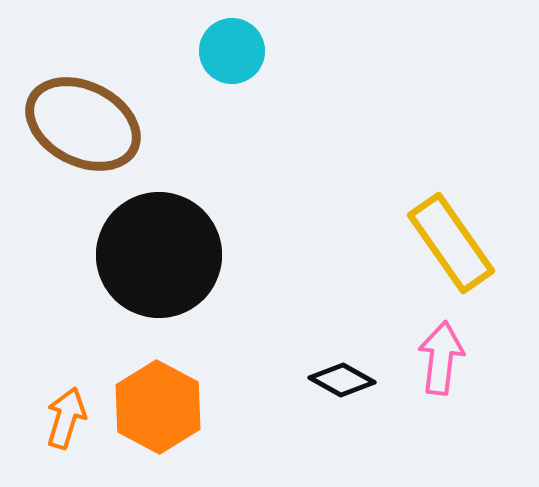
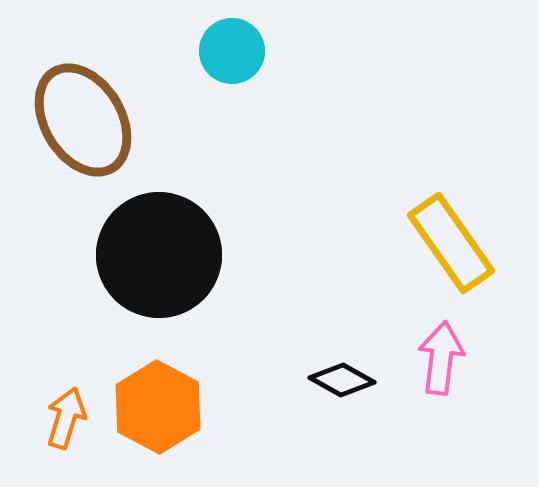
brown ellipse: moved 4 px up; rotated 32 degrees clockwise
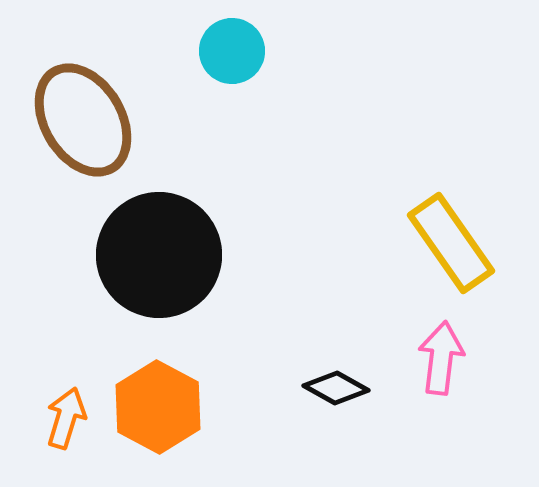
black diamond: moved 6 px left, 8 px down
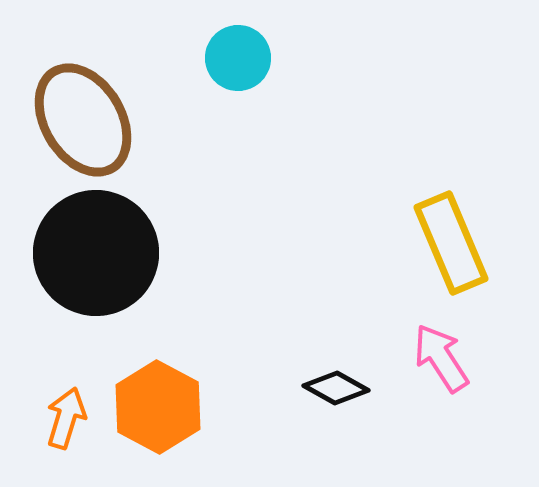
cyan circle: moved 6 px right, 7 px down
yellow rectangle: rotated 12 degrees clockwise
black circle: moved 63 px left, 2 px up
pink arrow: rotated 40 degrees counterclockwise
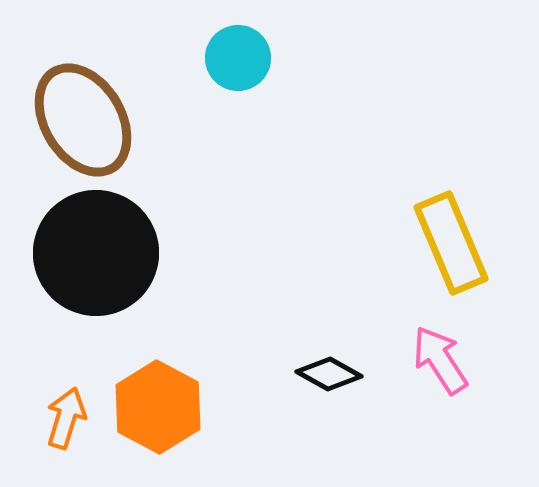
pink arrow: moved 1 px left, 2 px down
black diamond: moved 7 px left, 14 px up
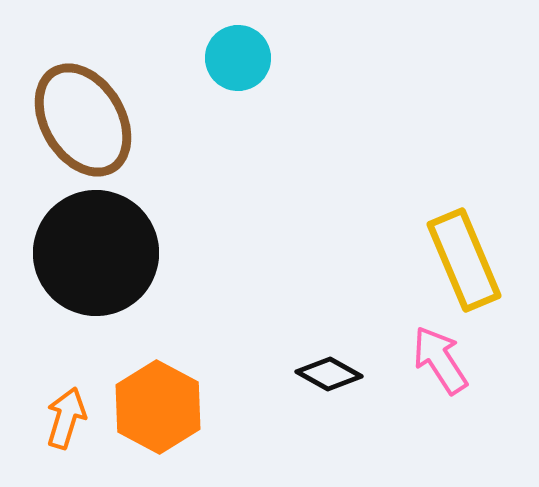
yellow rectangle: moved 13 px right, 17 px down
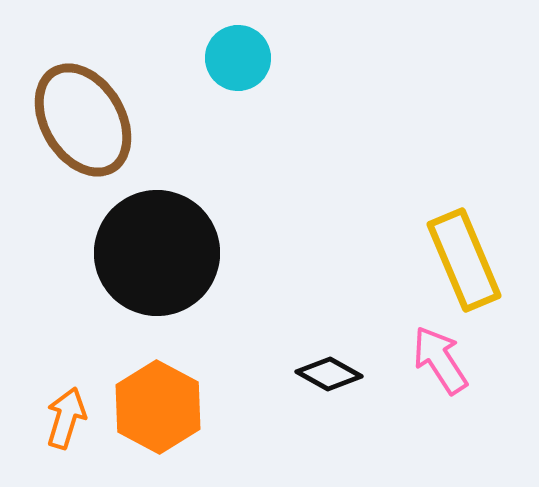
black circle: moved 61 px right
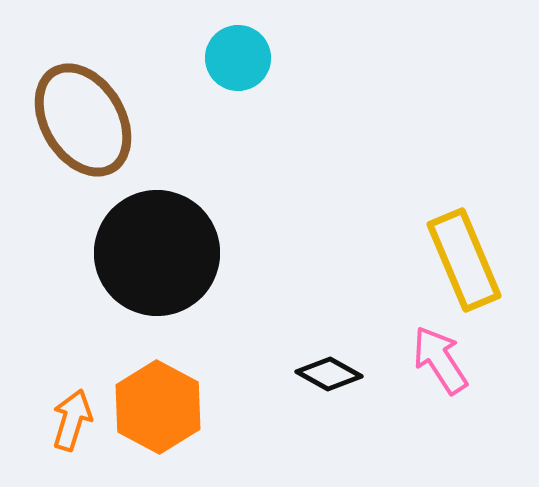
orange arrow: moved 6 px right, 2 px down
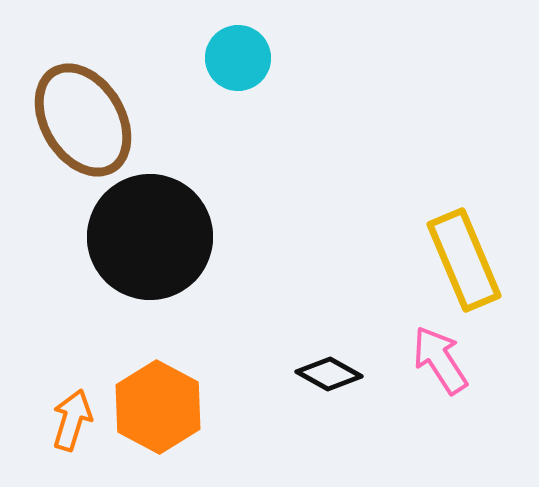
black circle: moved 7 px left, 16 px up
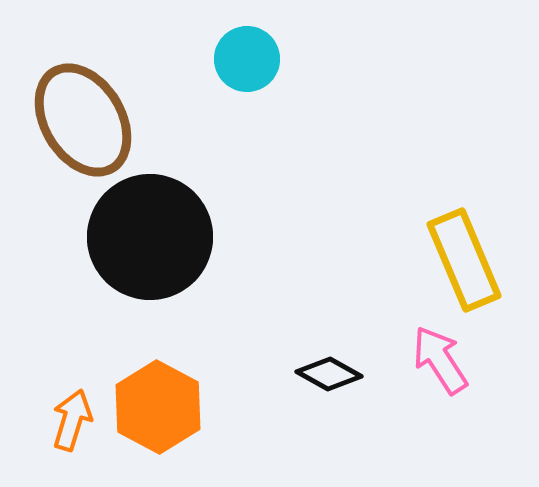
cyan circle: moved 9 px right, 1 px down
